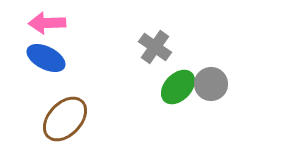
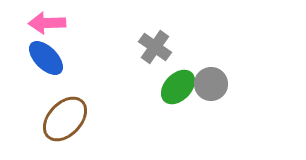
blue ellipse: rotated 18 degrees clockwise
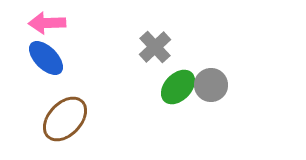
gray cross: rotated 12 degrees clockwise
gray circle: moved 1 px down
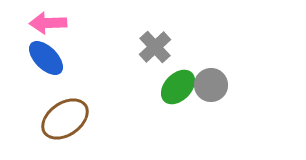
pink arrow: moved 1 px right
brown ellipse: rotated 12 degrees clockwise
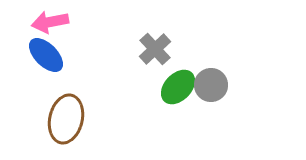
pink arrow: moved 2 px right, 1 px up; rotated 9 degrees counterclockwise
gray cross: moved 2 px down
blue ellipse: moved 3 px up
brown ellipse: moved 1 px right; rotated 42 degrees counterclockwise
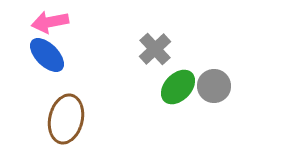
blue ellipse: moved 1 px right
gray circle: moved 3 px right, 1 px down
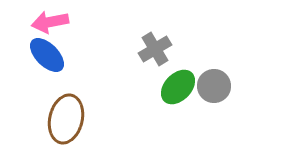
gray cross: rotated 12 degrees clockwise
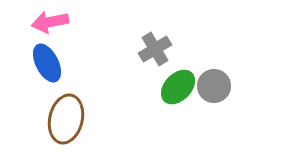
blue ellipse: moved 8 px down; rotated 18 degrees clockwise
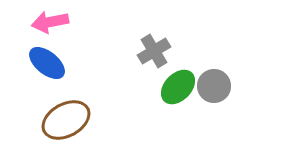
gray cross: moved 1 px left, 2 px down
blue ellipse: rotated 24 degrees counterclockwise
brown ellipse: moved 1 px down; rotated 48 degrees clockwise
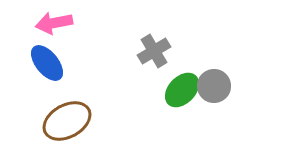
pink arrow: moved 4 px right, 1 px down
blue ellipse: rotated 12 degrees clockwise
green ellipse: moved 4 px right, 3 px down
brown ellipse: moved 1 px right, 1 px down
